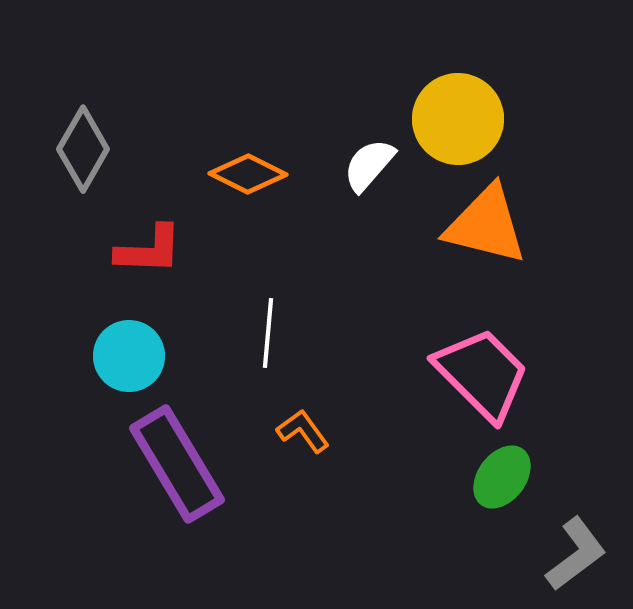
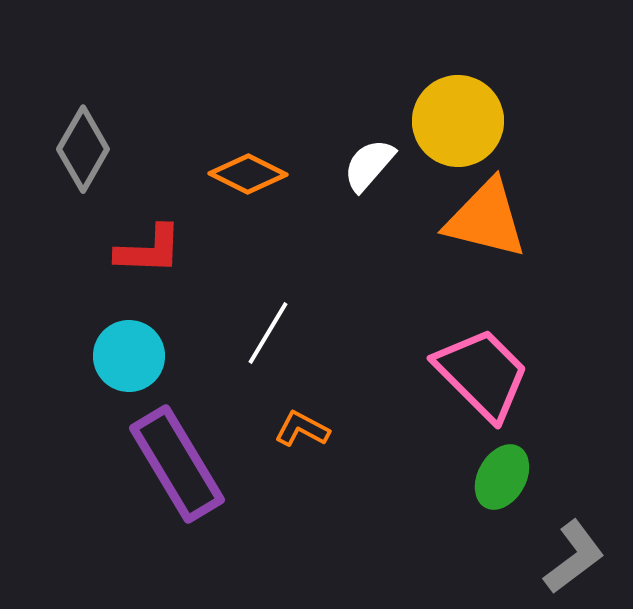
yellow circle: moved 2 px down
orange triangle: moved 6 px up
white line: rotated 26 degrees clockwise
orange L-shape: moved 1 px left, 2 px up; rotated 26 degrees counterclockwise
green ellipse: rotated 8 degrees counterclockwise
gray L-shape: moved 2 px left, 3 px down
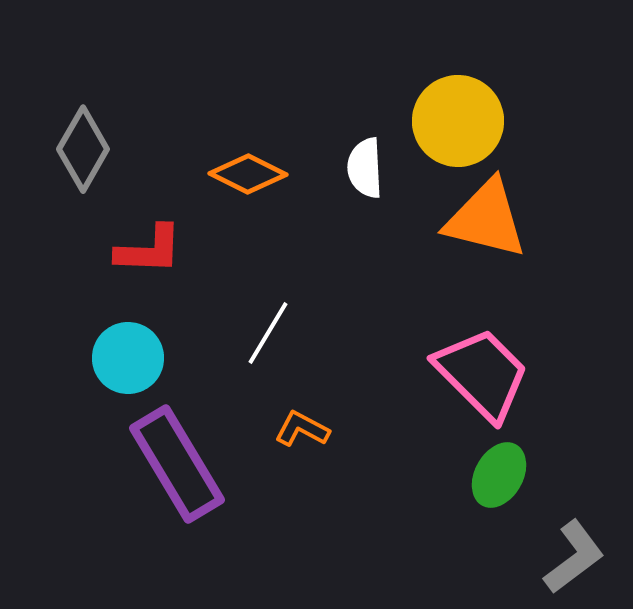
white semicircle: moved 4 px left, 3 px down; rotated 44 degrees counterclockwise
cyan circle: moved 1 px left, 2 px down
green ellipse: moved 3 px left, 2 px up
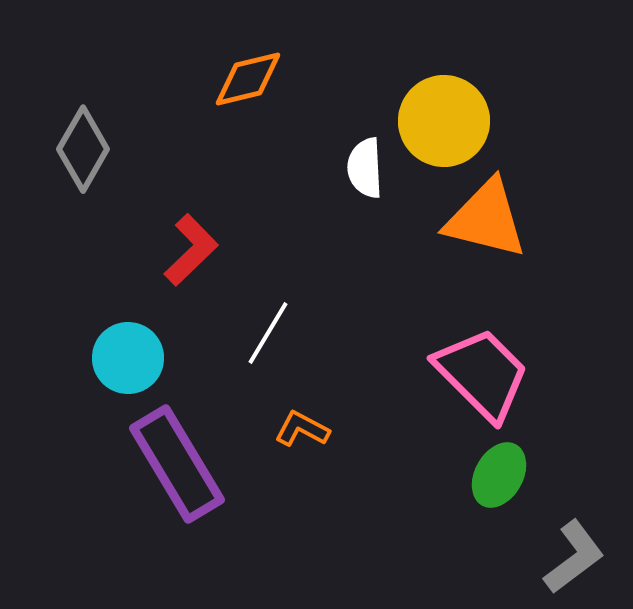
yellow circle: moved 14 px left
orange diamond: moved 95 px up; rotated 40 degrees counterclockwise
red L-shape: moved 42 px right; rotated 46 degrees counterclockwise
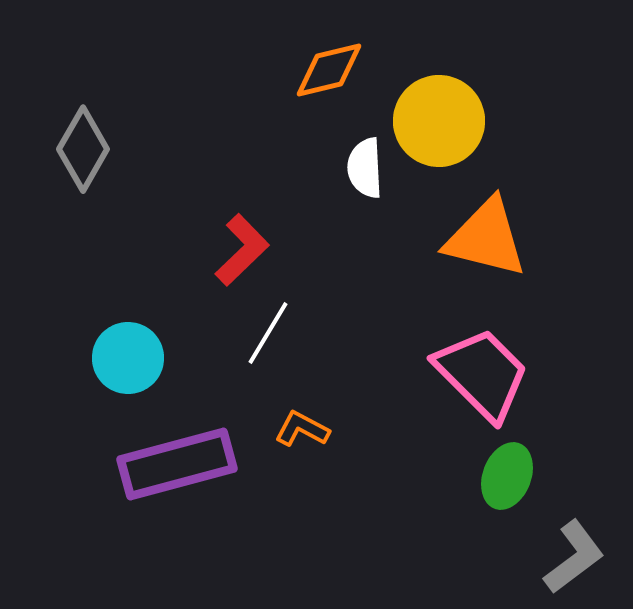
orange diamond: moved 81 px right, 9 px up
yellow circle: moved 5 px left
orange triangle: moved 19 px down
red L-shape: moved 51 px right
purple rectangle: rotated 74 degrees counterclockwise
green ellipse: moved 8 px right, 1 px down; rotated 8 degrees counterclockwise
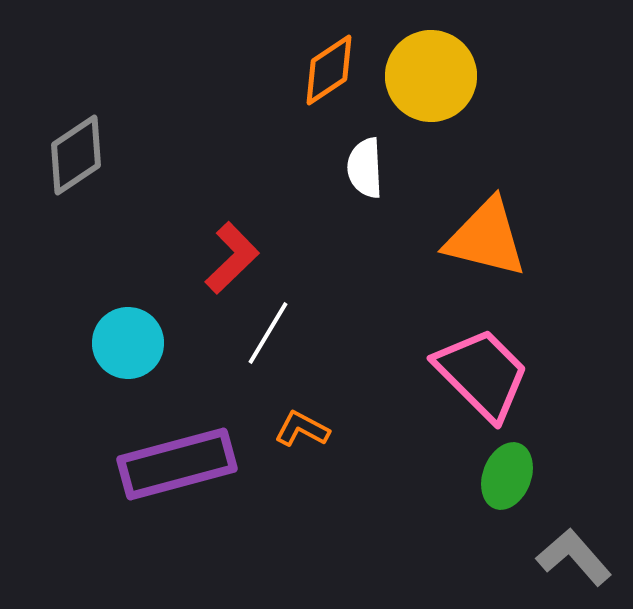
orange diamond: rotated 20 degrees counterclockwise
yellow circle: moved 8 px left, 45 px up
gray diamond: moved 7 px left, 6 px down; rotated 26 degrees clockwise
red L-shape: moved 10 px left, 8 px down
cyan circle: moved 15 px up
gray L-shape: rotated 94 degrees counterclockwise
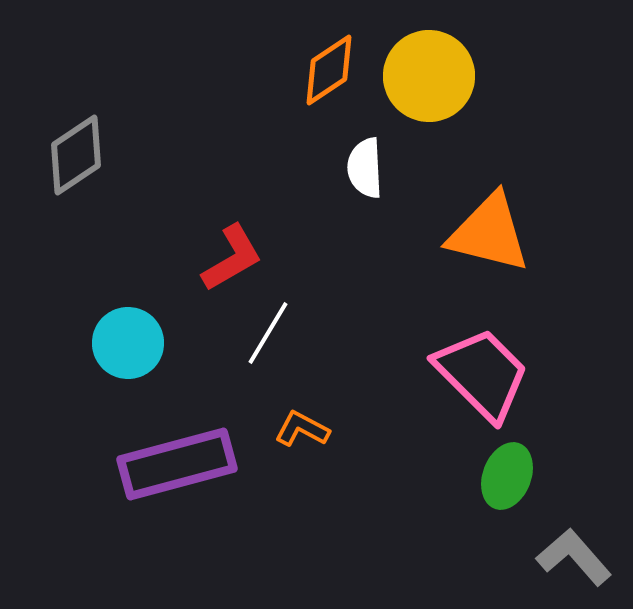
yellow circle: moved 2 px left
orange triangle: moved 3 px right, 5 px up
red L-shape: rotated 14 degrees clockwise
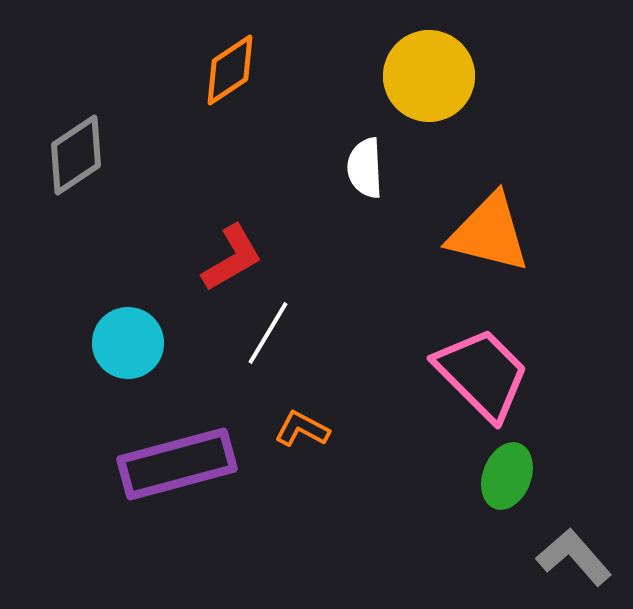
orange diamond: moved 99 px left
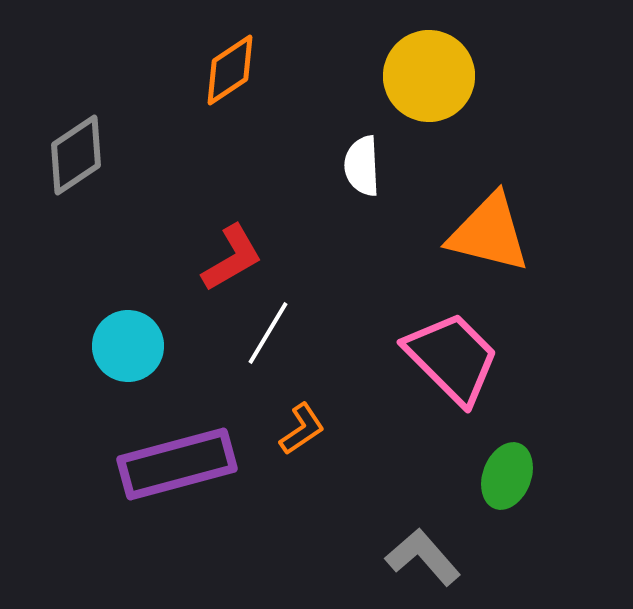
white semicircle: moved 3 px left, 2 px up
cyan circle: moved 3 px down
pink trapezoid: moved 30 px left, 16 px up
orange L-shape: rotated 118 degrees clockwise
gray L-shape: moved 151 px left
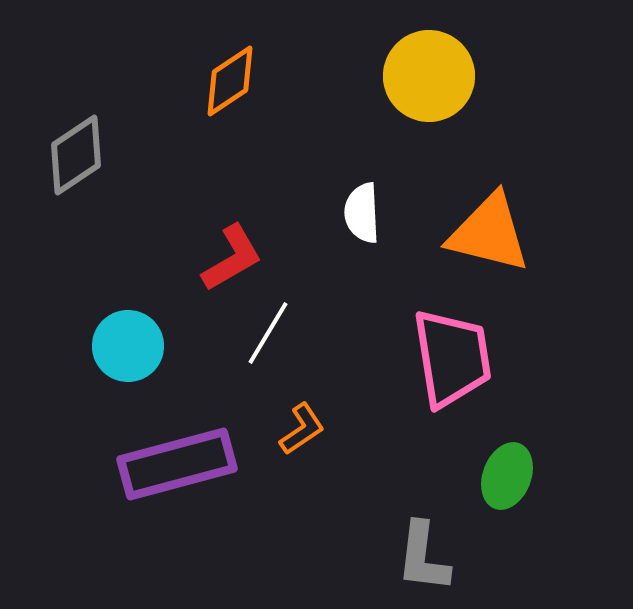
orange diamond: moved 11 px down
white semicircle: moved 47 px down
pink trapezoid: rotated 36 degrees clockwise
gray L-shape: rotated 132 degrees counterclockwise
